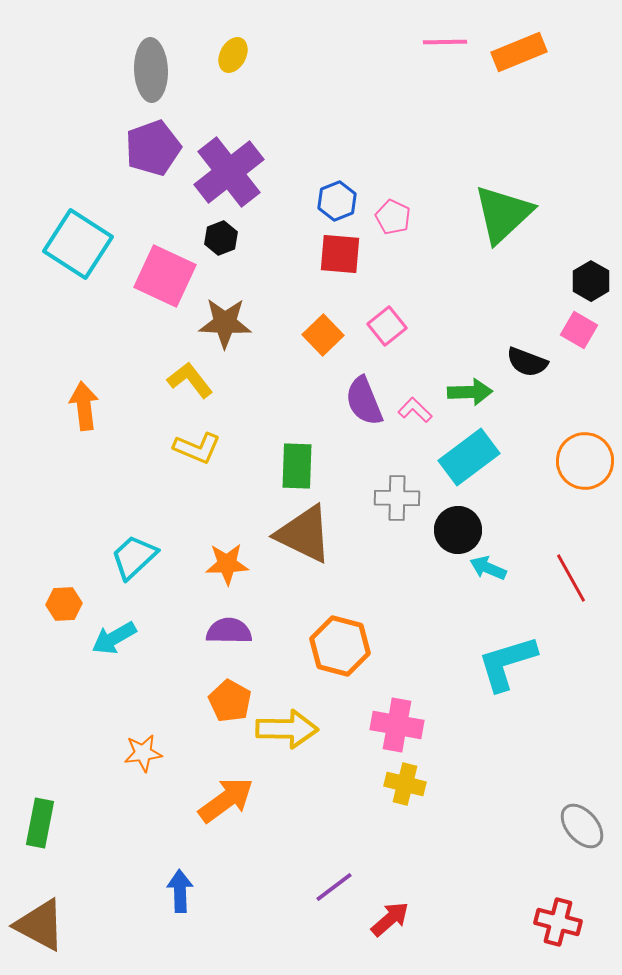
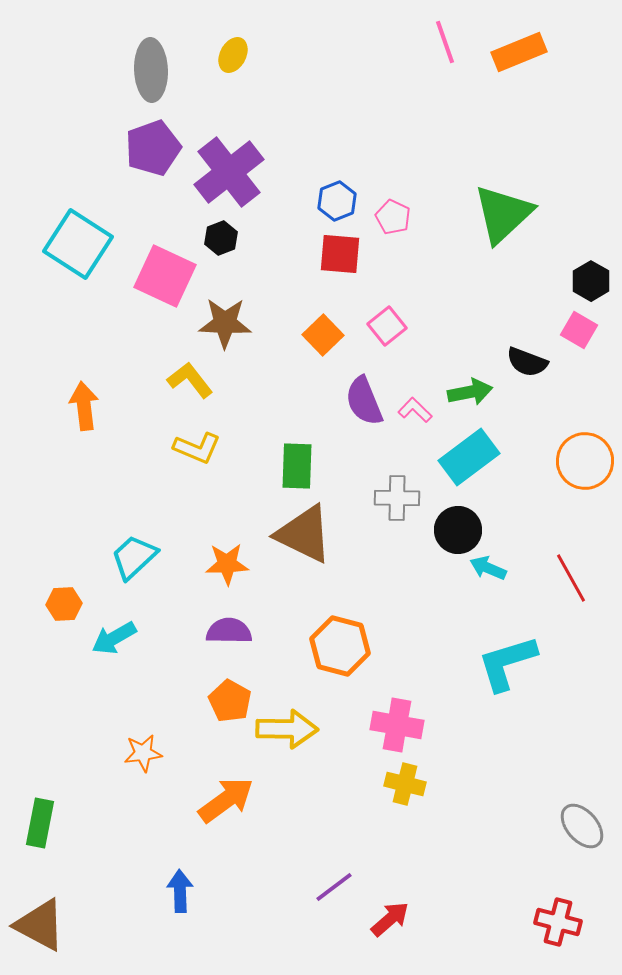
pink line at (445, 42): rotated 72 degrees clockwise
green arrow at (470, 392): rotated 9 degrees counterclockwise
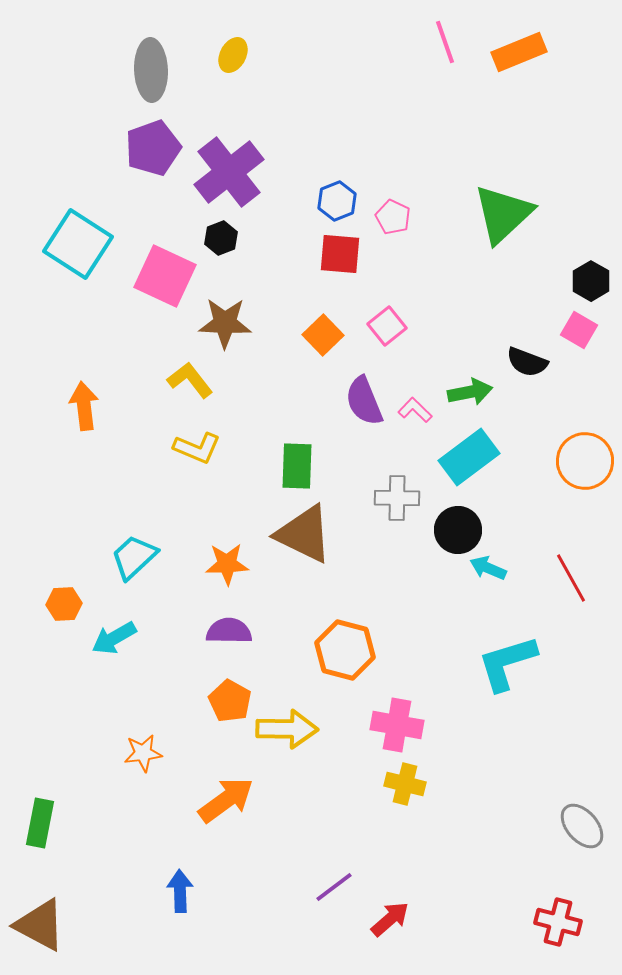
orange hexagon at (340, 646): moved 5 px right, 4 px down
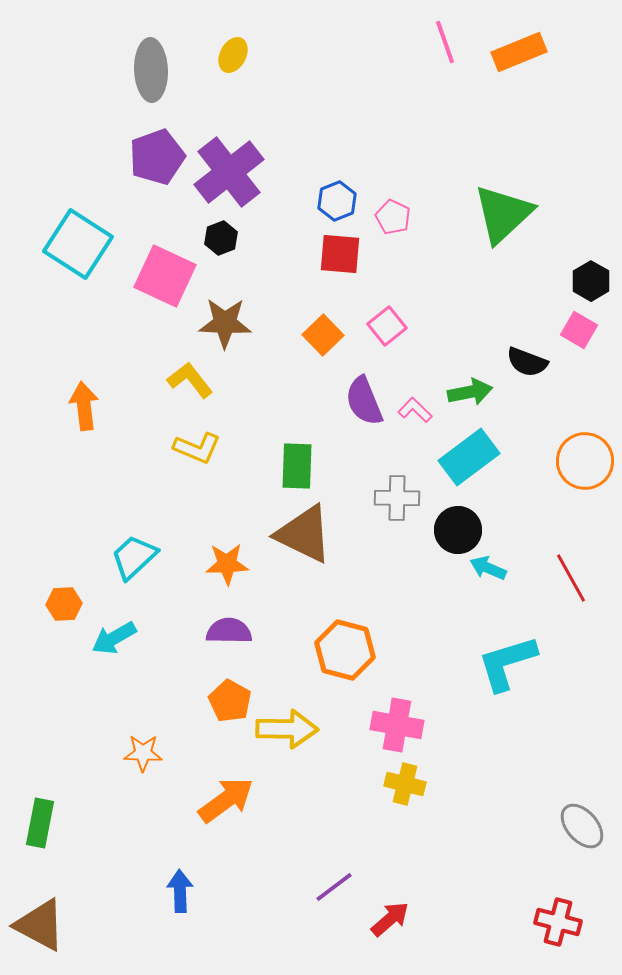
purple pentagon at (153, 148): moved 4 px right, 9 px down
orange star at (143, 753): rotated 9 degrees clockwise
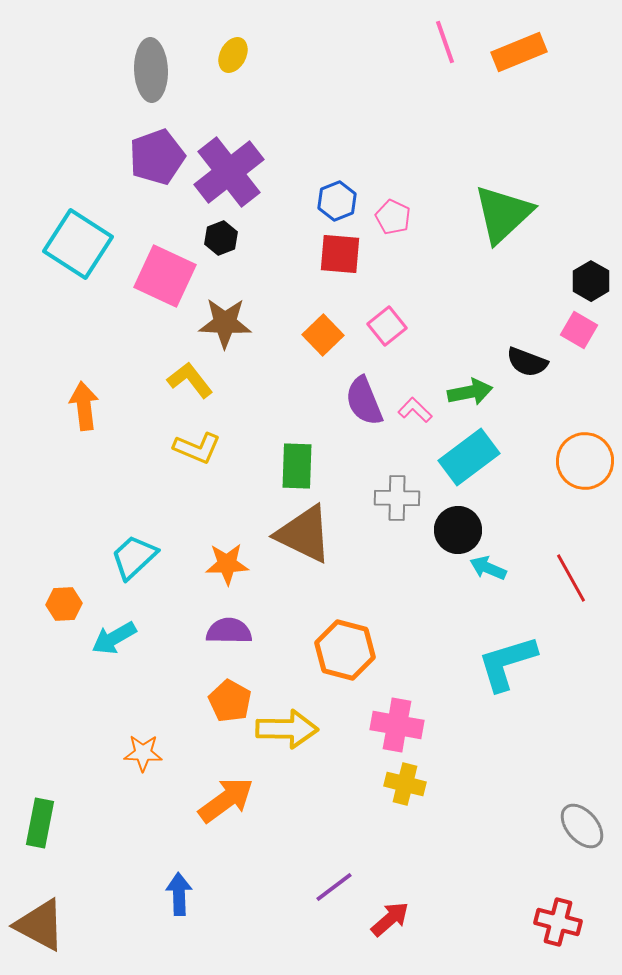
blue arrow at (180, 891): moved 1 px left, 3 px down
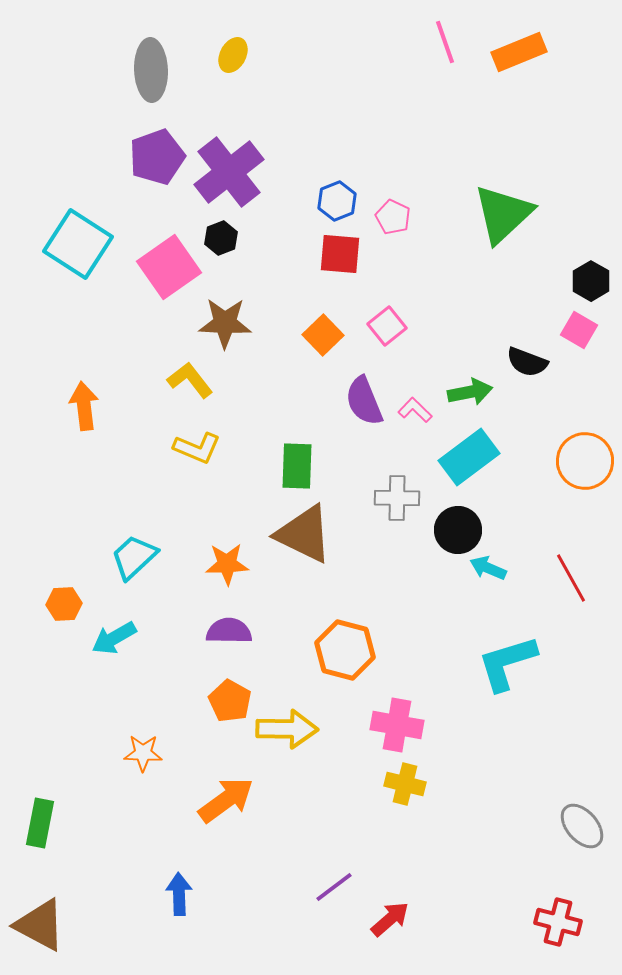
pink square at (165, 276): moved 4 px right, 9 px up; rotated 30 degrees clockwise
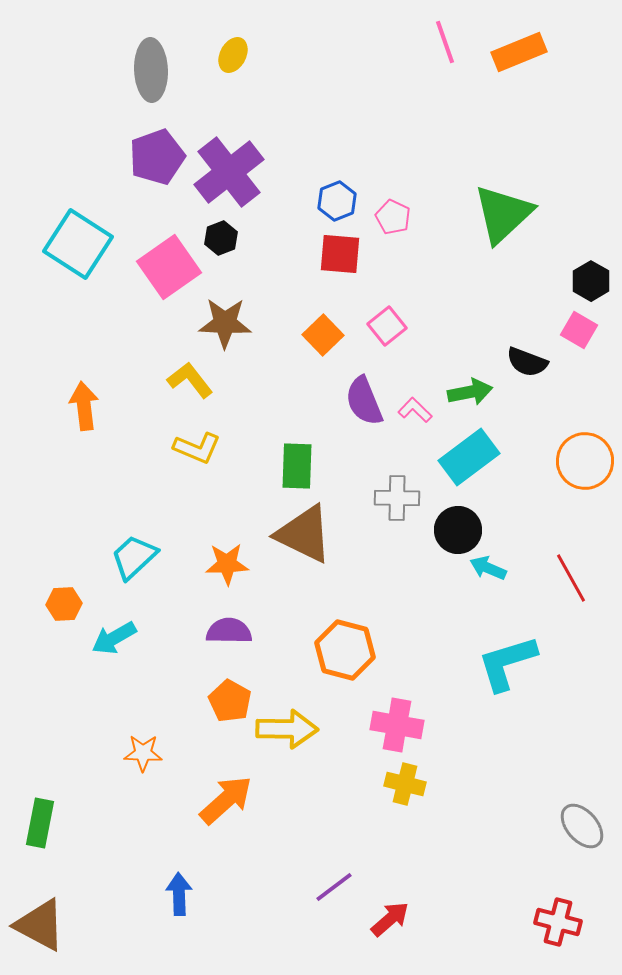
orange arrow at (226, 800): rotated 6 degrees counterclockwise
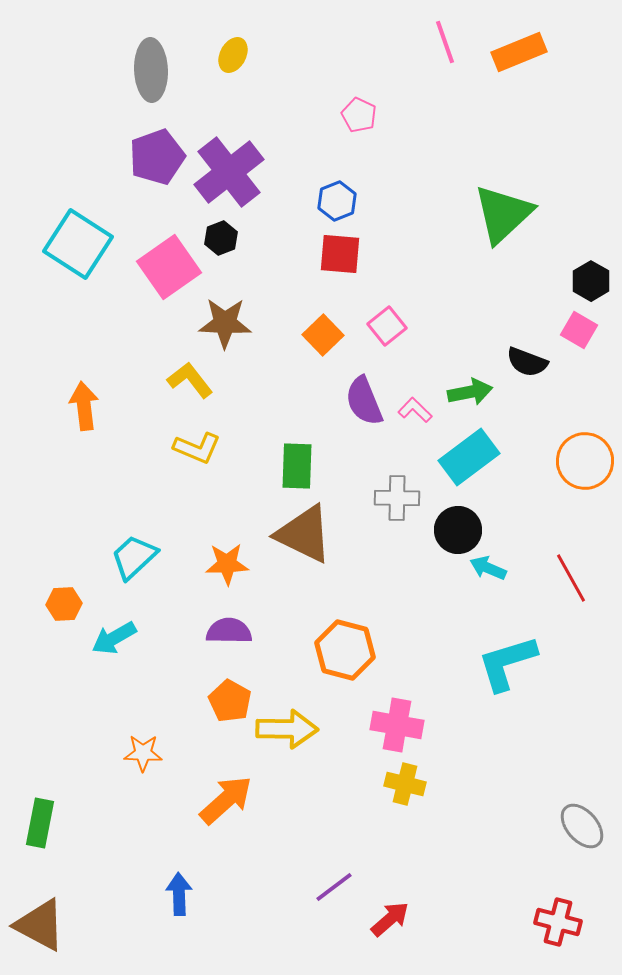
pink pentagon at (393, 217): moved 34 px left, 102 px up
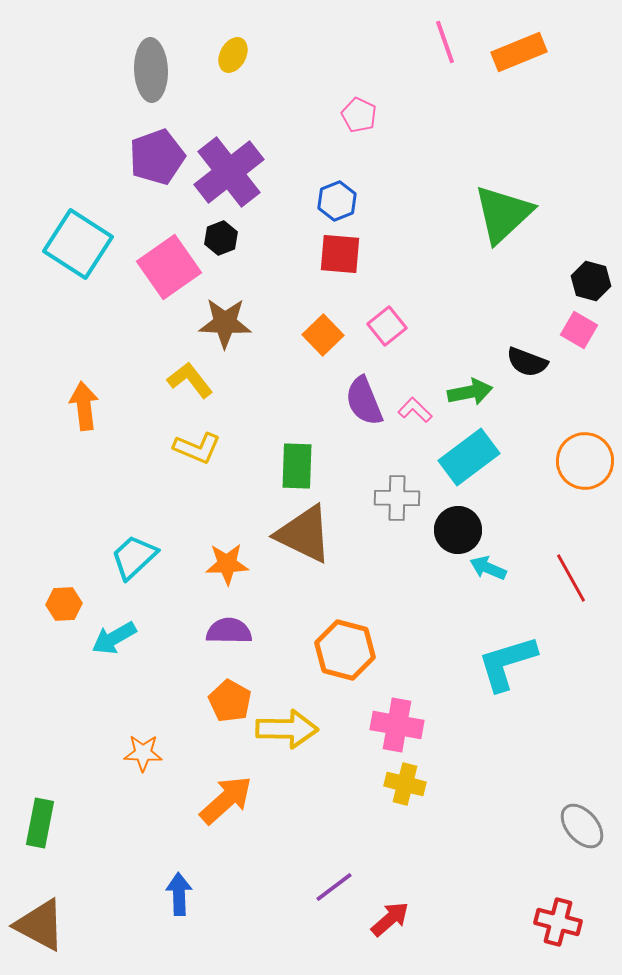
black hexagon at (591, 281): rotated 15 degrees counterclockwise
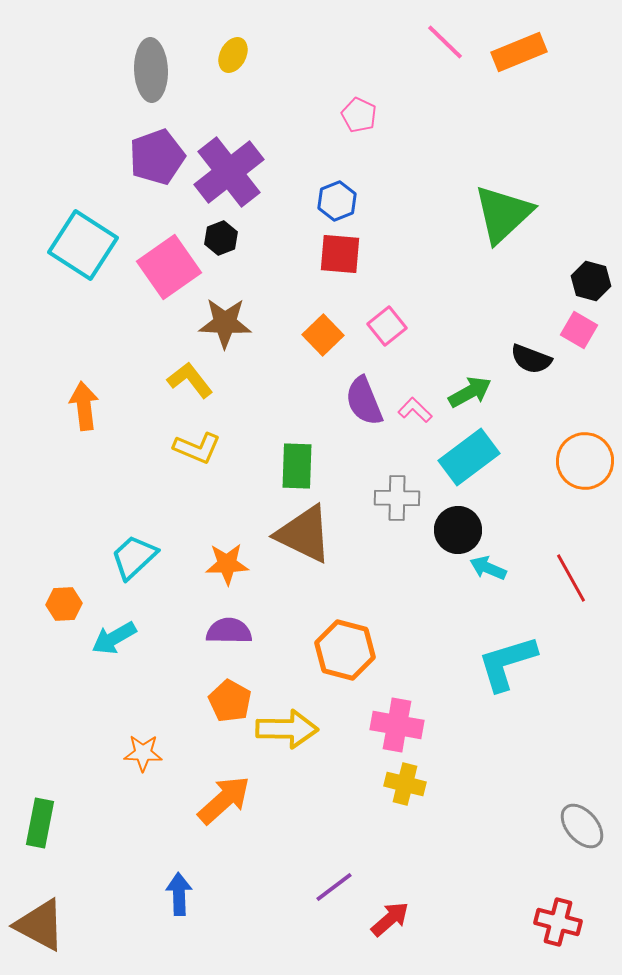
pink line at (445, 42): rotated 27 degrees counterclockwise
cyan square at (78, 244): moved 5 px right, 1 px down
black semicircle at (527, 362): moved 4 px right, 3 px up
green arrow at (470, 392): rotated 18 degrees counterclockwise
orange arrow at (226, 800): moved 2 px left
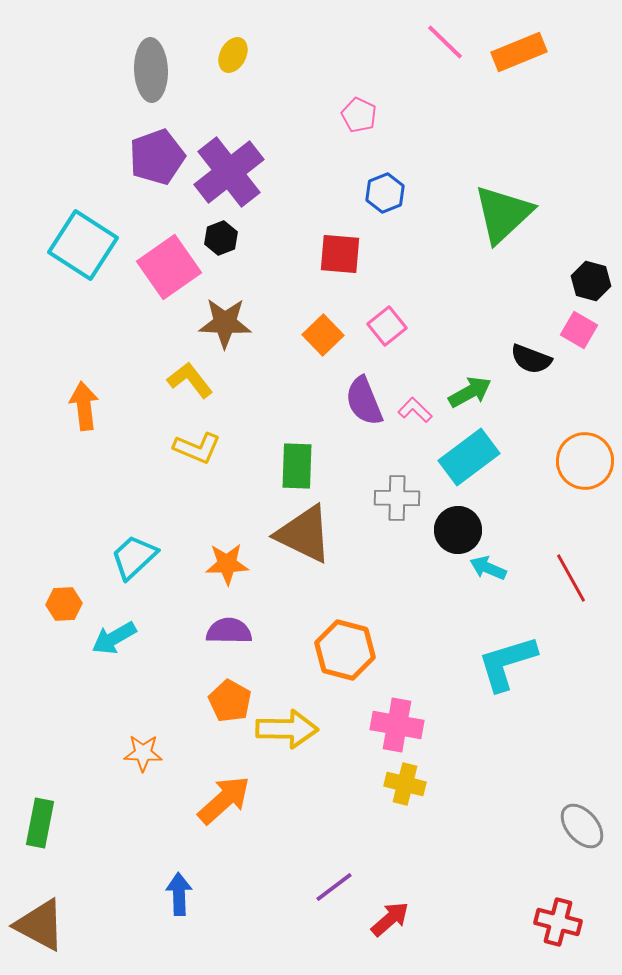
blue hexagon at (337, 201): moved 48 px right, 8 px up
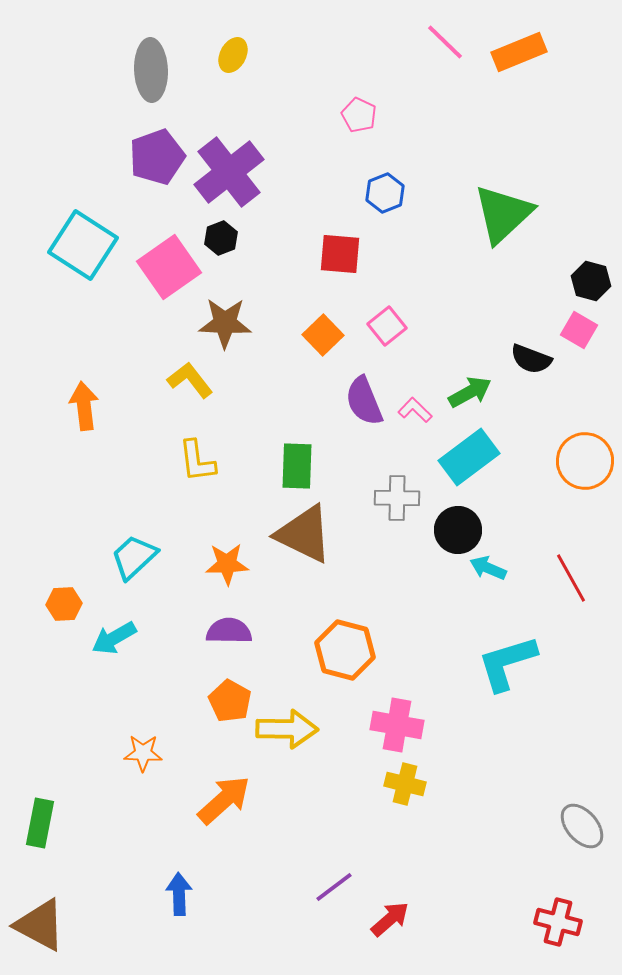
yellow L-shape at (197, 448): moved 13 px down; rotated 60 degrees clockwise
